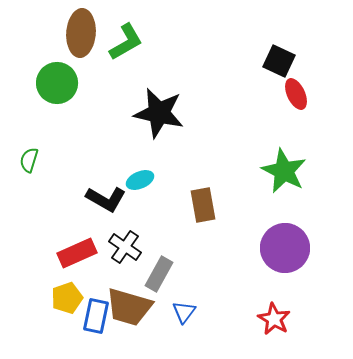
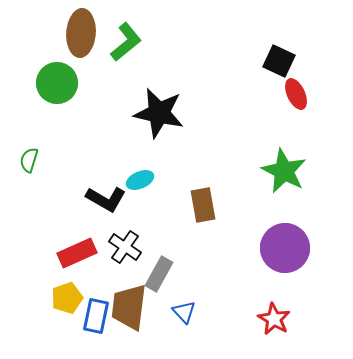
green L-shape: rotated 9 degrees counterclockwise
brown trapezoid: rotated 81 degrees clockwise
blue triangle: rotated 20 degrees counterclockwise
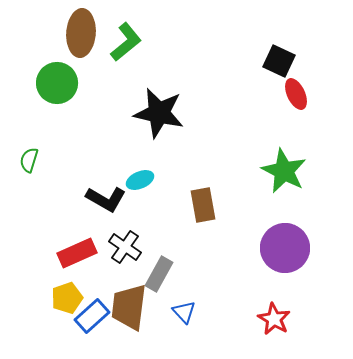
blue rectangle: moved 4 px left; rotated 36 degrees clockwise
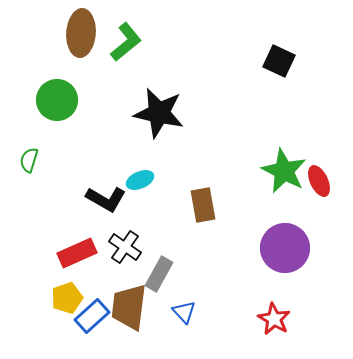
green circle: moved 17 px down
red ellipse: moved 23 px right, 87 px down
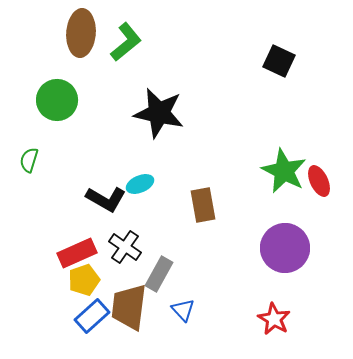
cyan ellipse: moved 4 px down
yellow pentagon: moved 17 px right, 18 px up
blue triangle: moved 1 px left, 2 px up
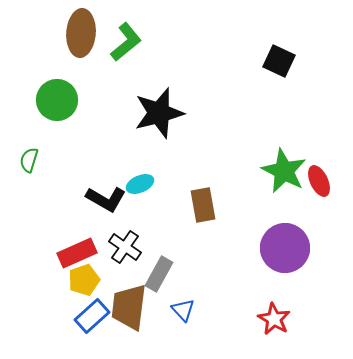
black star: rotated 27 degrees counterclockwise
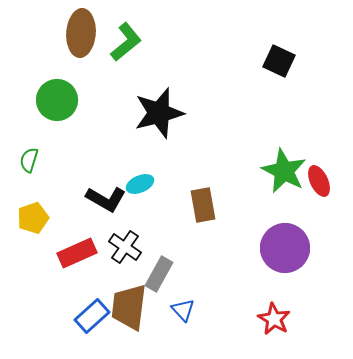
yellow pentagon: moved 51 px left, 62 px up
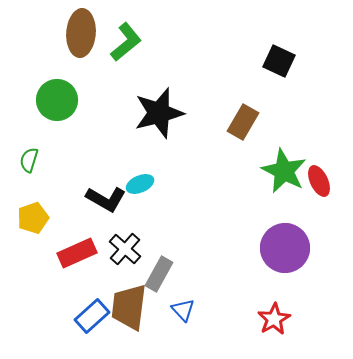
brown rectangle: moved 40 px right, 83 px up; rotated 40 degrees clockwise
black cross: moved 2 px down; rotated 8 degrees clockwise
red star: rotated 12 degrees clockwise
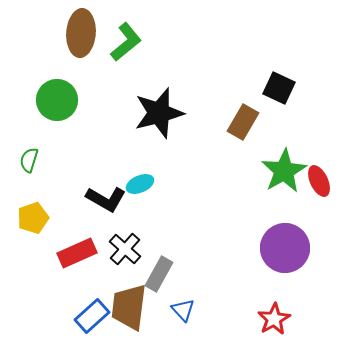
black square: moved 27 px down
green star: rotated 15 degrees clockwise
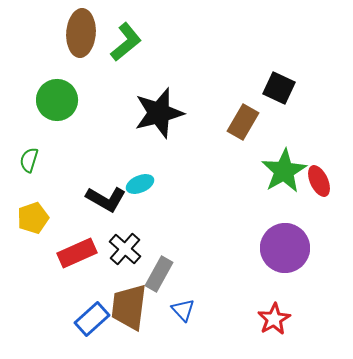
blue rectangle: moved 3 px down
